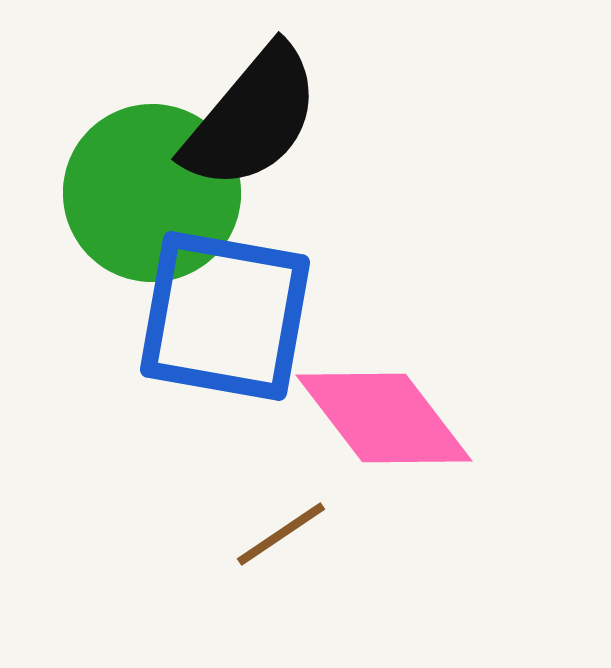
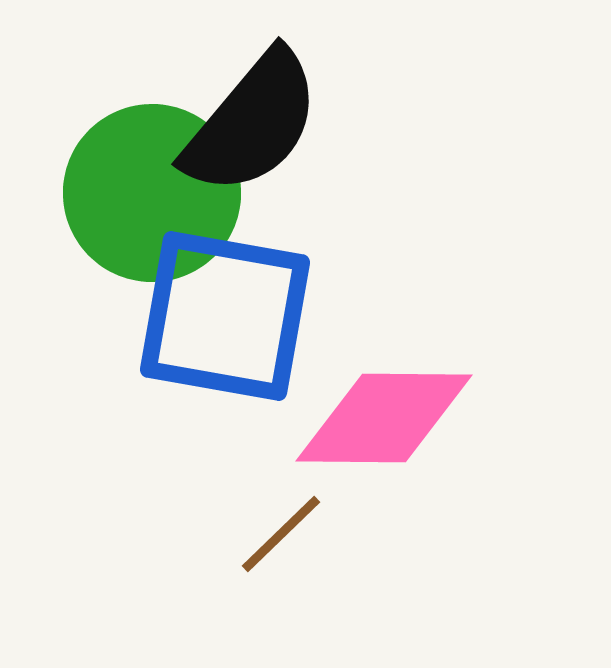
black semicircle: moved 5 px down
pink diamond: rotated 52 degrees counterclockwise
brown line: rotated 10 degrees counterclockwise
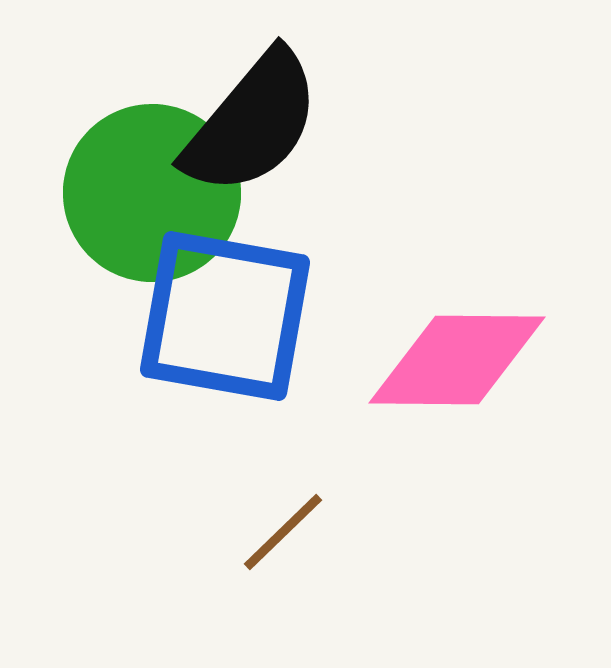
pink diamond: moved 73 px right, 58 px up
brown line: moved 2 px right, 2 px up
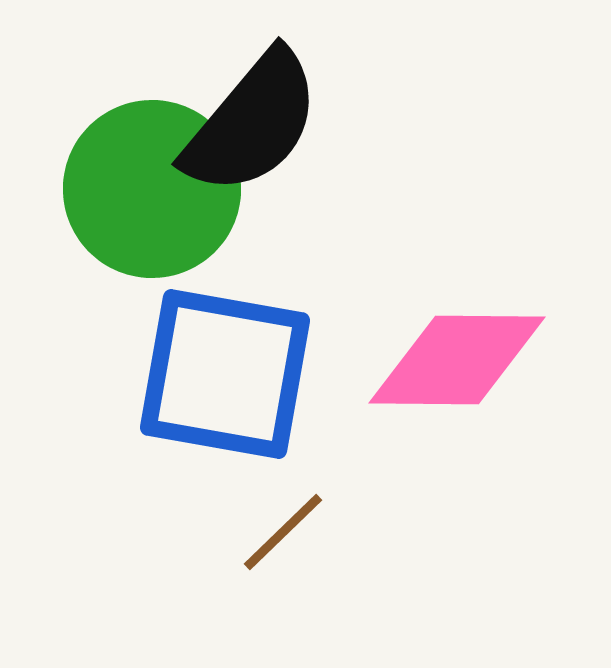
green circle: moved 4 px up
blue square: moved 58 px down
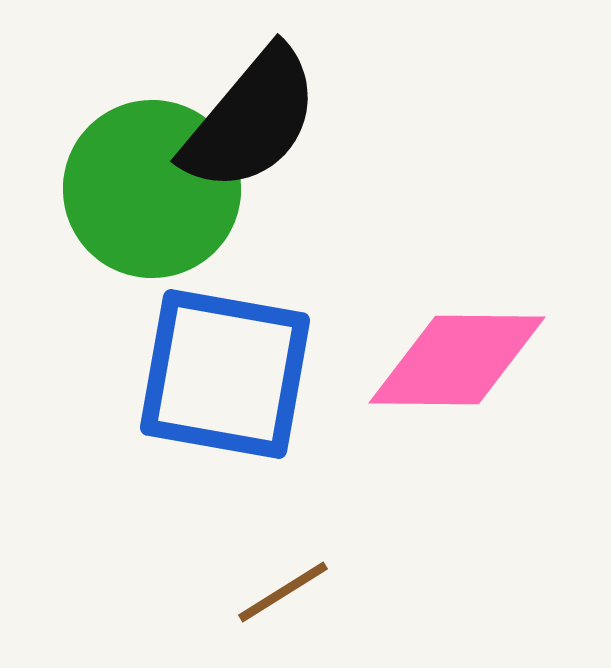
black semicircle: moved 1 px left, 3 px up
brown line: moved 60 px down; rotated 12 degrees clockwise
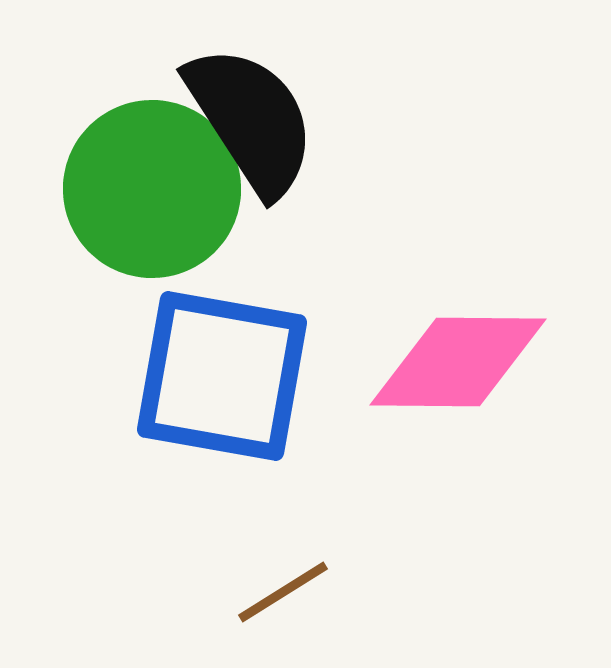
black semicircle: rotated 73 degrees counterclockwise
pink diamond: moved 1 px right, 2 px down
blue square: moved 3 px left, 2 px down
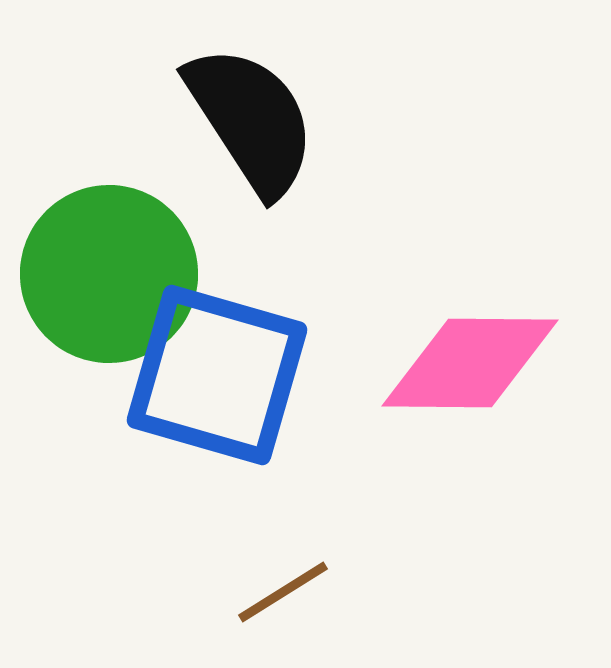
green circle: moved 43 px left, 85 px down
pink diamond: moved 12 px right, 1 px down
blue square: moved 5 px left, 1 px up; rotated 6 degrees clockwise
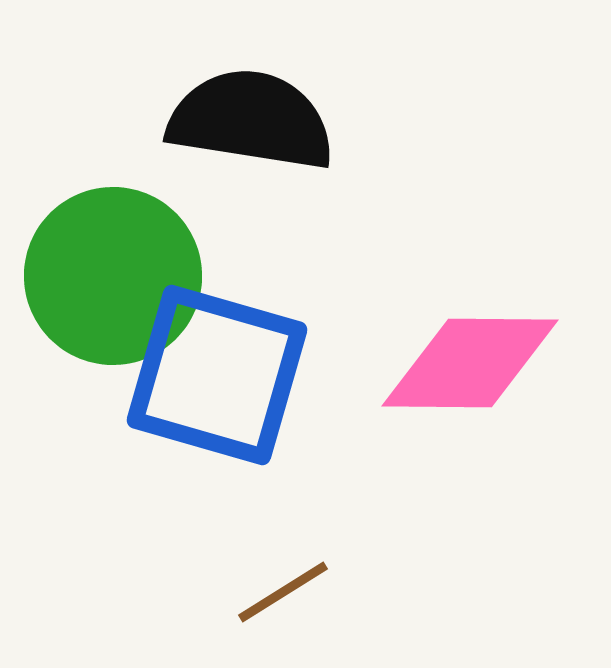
black semicircle: rotated 48 degrees counterclockwise
green circle: moved 4 px right, 2 px down
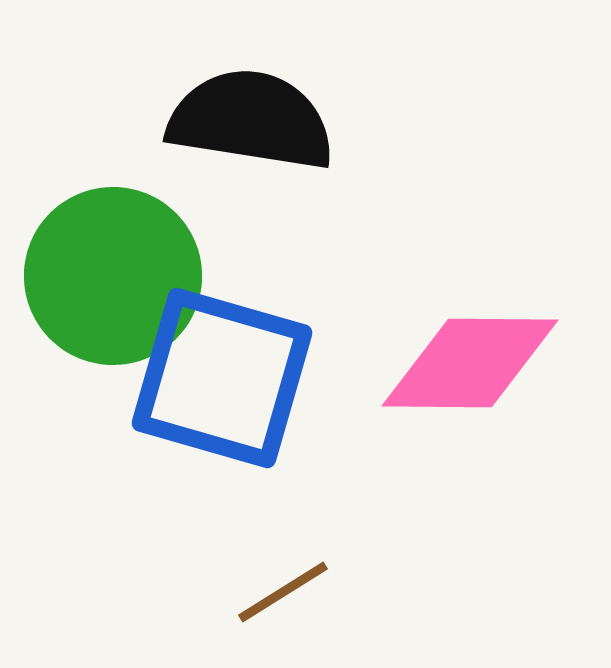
blue square: moved 5 px right, 3 px down
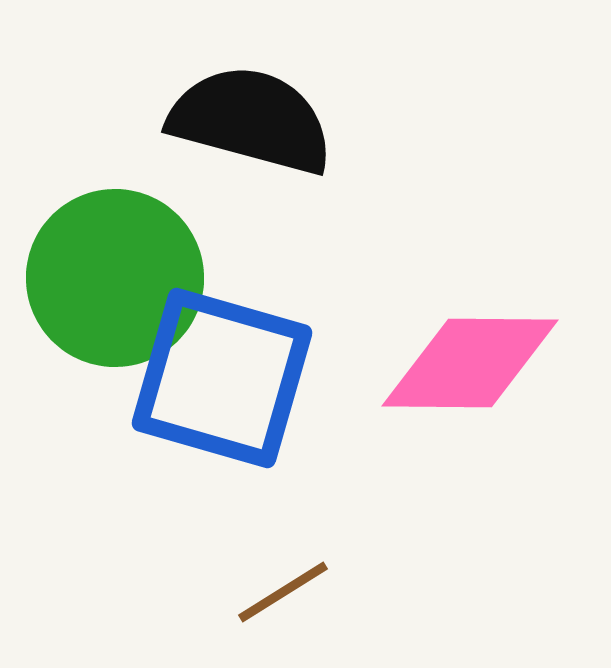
black semicircle: rotated 6 degrees clockwise
green circle: moved 2 px right, 2 px down
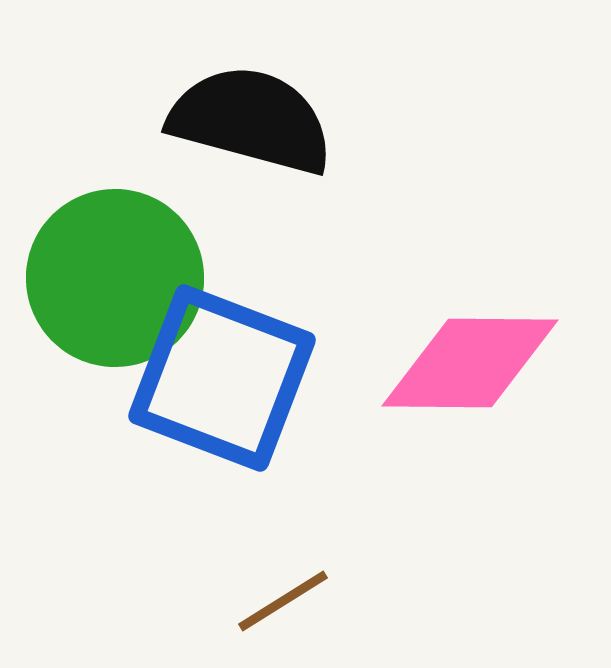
blue square: rotated 5 degrees clockwise
brown line: moved 9 px down
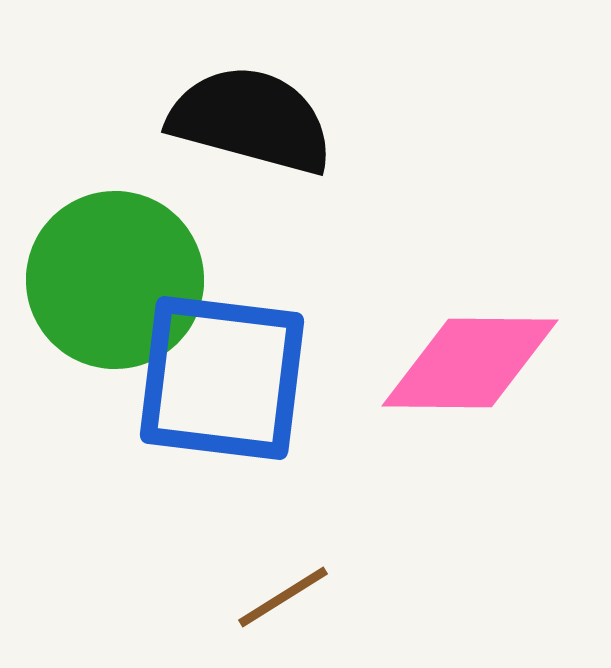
green circle: moved 2 px down
blue square: rotated 14 degrees counterclockwise
brown line: moved 4 px up
